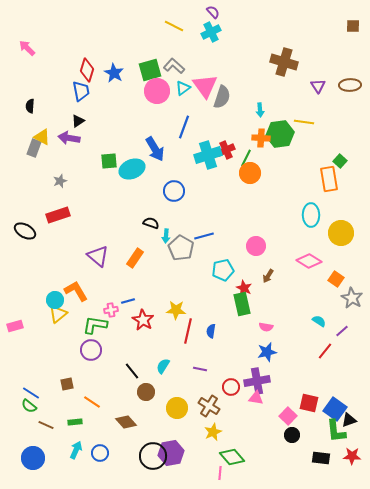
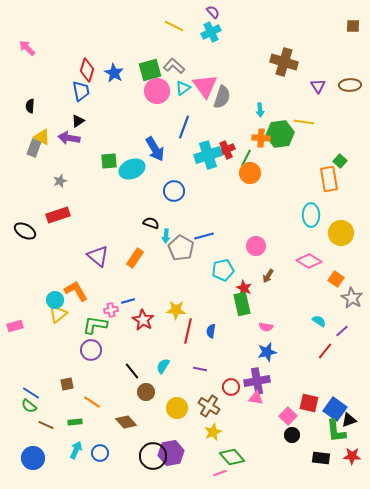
pink line at (220, 473): rotated 64 degrees clockwise
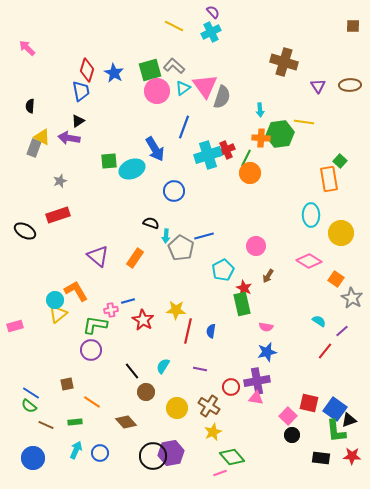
cyan pentagon at (223, 270): rotated 15 degrees counterclockwise
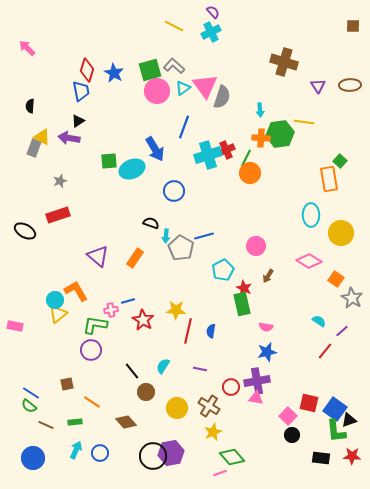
pink rectangle at (15, 326): rotated 28 degrees clockwise
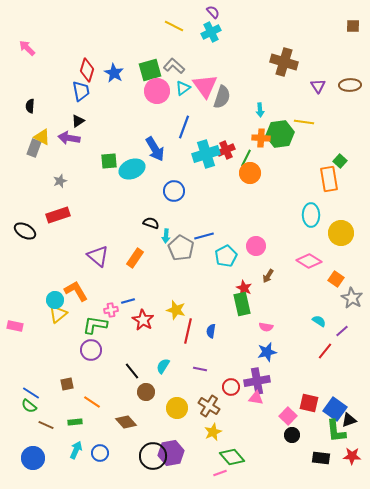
cyan cross at (208, 155): moved 2 px left, 1 px up
cyan pentagon at (223, 270): moved 3 px right, 14 px up
yellow star at (176, 310): rotated 12 degrees clockwise
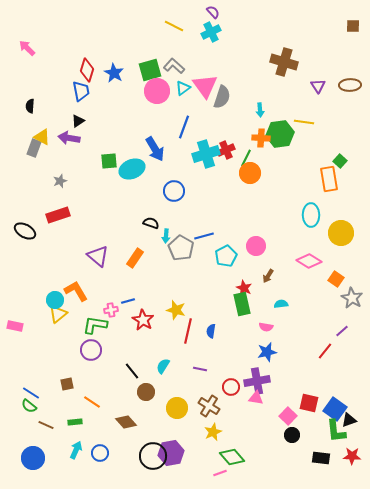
cyan semicircle at (319, 321): moved 38 px left, 17 px up; rotated 40 degrees counterclockwise
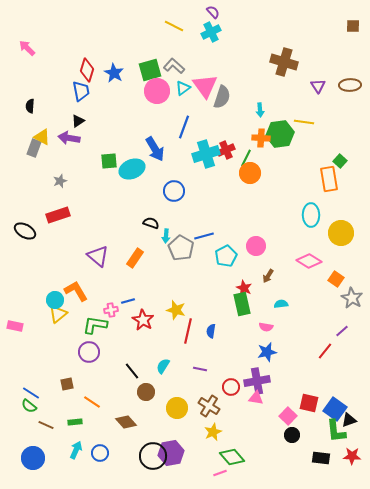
purple circle at (91, 350): moved 2 px left, 2 px down
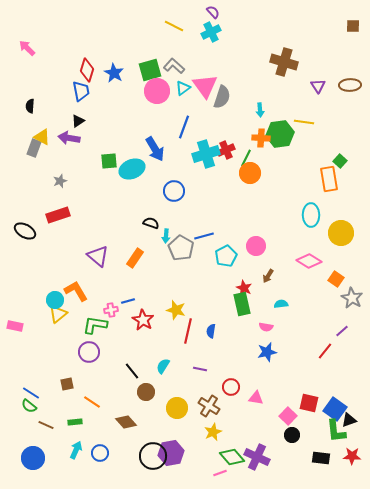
purple cross at (257, 381): moved 76 px down; rotated 35 degrees clockwise
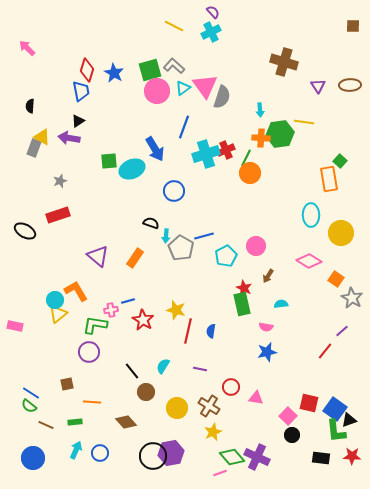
orange line at (92, 402): rotated 30 degrees counterclockwise
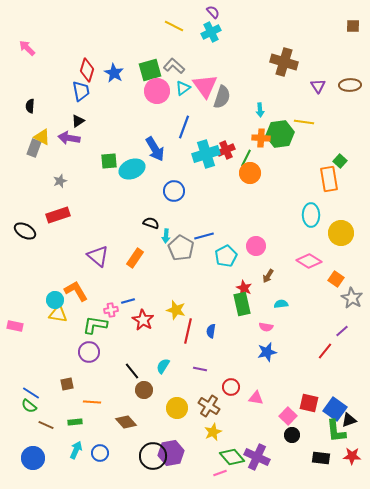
yellow triangle at (58, 314): rotated 48 degrees clockwise
brown circle at (146, 392): moved 2 px left, 2 px up
